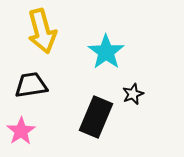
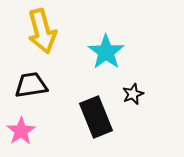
black rectangle: rotated 45 degrees counterclockwise
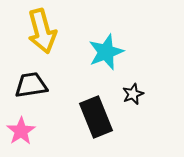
cyan star: rotated 15 degrees clockwise
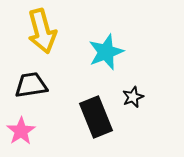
black star: moved 3 px down
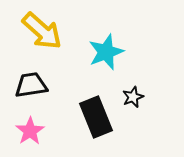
yellow arrow: rotated 33 degrees counterclockwise
pink star: moved 9 px right
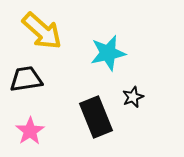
cyan star: moved 2 px right, 1 px down; rotated 9 degrees clockwise
black trapezoid: moved 5 px left, 6 px up
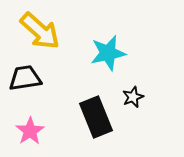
yellow arrow: moved 2 px left
black trapezoid: moved 1 px left, 1 px up
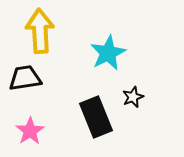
yellow arrow: rotated 135 degrees counterclockwise
cyan star: rotated 15 degrees counterclockwise
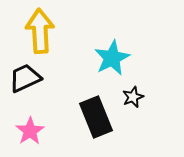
cyan star: moved 4 px right, 5 px down
black trapezoid: rotated 16 degrees counterclockwise
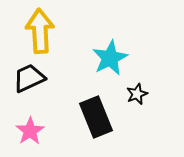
cyan star: moved 2 px left
black trapezoid: moved 4 px right
black star: moved 4 px right, 3 px up
